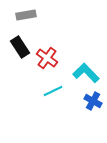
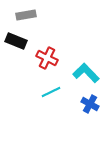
black rectangle: moved 4 px left, 6 px up; rotated 35 degrees counterclockwise
red cross: rotated 10 degrees counterclockwise
cyan line: moved 2 px left, 1 px down
blue cross: moved 3 px left, 3 px down
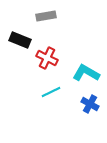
gray rectangle: moved 20 px right, 1 px down
black rectangle: moved 4 px right, 1 px up
cyan L-shape: rotated 16 degrees counterclockwise
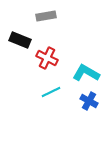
blue cross: moved 1 px left, 3 px up
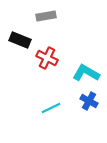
cyan line: moved 16 px down
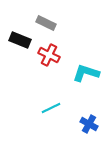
gray rectangle: moved 7 px down; rotated 36 degrees clockwise
red cross: moved 2 px right, 3 px up
cyan L-shape: rotated 12 degrees counterclockwise
blue cross: moved 23 px down
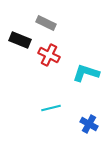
cyan line: rotated 12 degrees clockwise
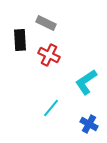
black rectangle: rotated 65 degrees clockwise
cyan L-shape: moved 9 px down; rotated 52 degrees counterclockwise
cyan line: rotated 36 degrees counterclockwise
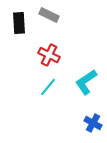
gray rectangle: moved 3 px right, 8 px up
black rectangle: moved 1 px left, 17 px up
cyan line: moved 3 px left, 21 px up
blue cross: moved 4 px right, 1 px up
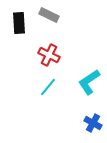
cyan L-shape: moved 3 px right
